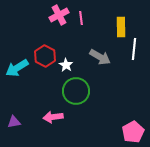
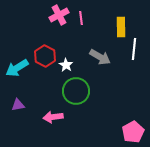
purple triangle: moved 4 px right, 17 px up
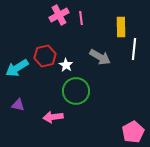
red hexagon: rotated 20 degrees clockwise
purple triangle: rotated 24 degrees clockwise
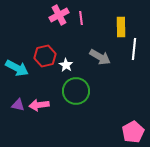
cyan arrow: rotated 120 degrees counterclockwise
pink arrow: moved 14 px left, 12 px up
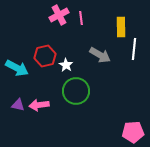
gray arrow: moved 2 px up
pink pentagon: rotated 25 degrees clockwise
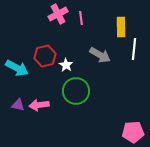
pink cross: moved 1 px left, 1 px up
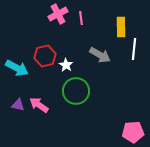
pink arrow: rotated 42 degrees clockwise
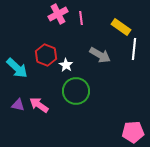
yellow rectangle: rotated 54 degrees counterclockwise
red hexagon: moved 1 px right, 1 px up; rotated 25 degrees counterclockwise
cyan arrow: rotated 15 degrees clockwise
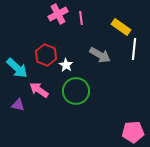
pink arrow: moved 15 px up
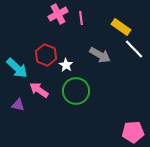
white line: rotated 50 degrees counterclockwise
